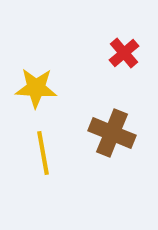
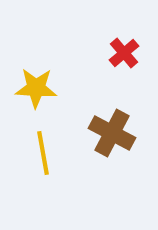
brown cross: rotated 6 degrees clockwise
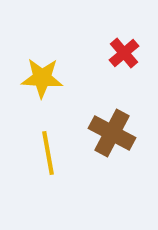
yellow star: moved 6 px right, 10 px up
yellow line: moved 5 px right
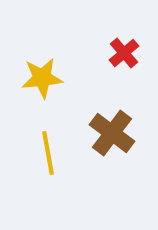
yellow star: rotated 9 degrees counterclockwise
brown cross: rotated 9 degrees clockwise
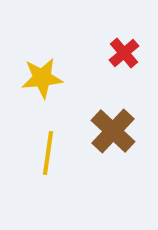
brown cross: moved 1 px right, 2 px up; rotated 6 degrees clockwise
yellow line: rotated 18 degrees clockwise
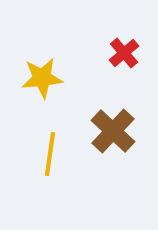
yellow line: moved 2 px right, 1 px down
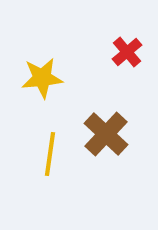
red cross: moved 3 px right, 1 px up
brown cross: moved 7 px left, 3 px down
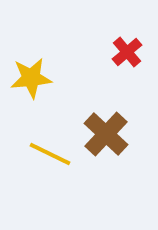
yellow star: moved 11 px left
yellow line: rotated 72 degrees counterclockwise
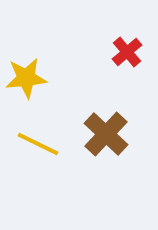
yellow star: moved 5 px left
yellow line: moved 12 px left, 10 px up
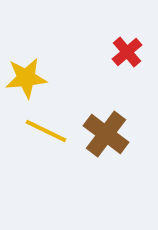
brown cross: rotated 6 degrees counterclockwise
yellow line: moved 8 px right, 13 px up
